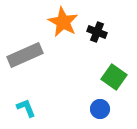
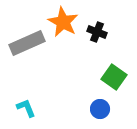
gray rectangle: moved 2 px right, 12 px up
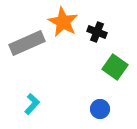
green square: moved 1 px right, 10 px up
cyan L-shape: moved 6 px right, 4 px up; rotated 65 degrees clockwise
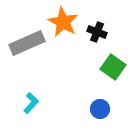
green square: moved 2 px left
cyan L-shape: moved 1 px left, 1 px up
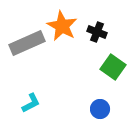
orange star: moved 1 px left, 4 px down
cyan L-shape: rotated 20 degrees clockwise
